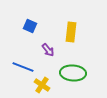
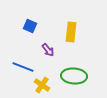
green ellipse: moved 1 px right, 3 px down
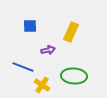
blue square: rotated 24 degrees counterclockwise
yellow rectangle: rotated 18 degrees clockwise
purple arrow: rotated 64 degrees counterclockwise
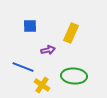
yellow rectangle: moved 1 px down
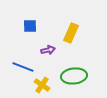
green ellipse: rotated 10 degrees counterclockwise
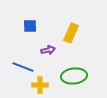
yellow cross: moved 2 px left; rotated 35 degrees counterclockwise
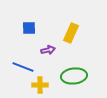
blue square: moved 1 px left, 2 px down
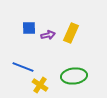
purple arrow: moved 15 px up
yellow cross: rotated 35 degrees clockwise
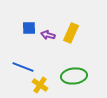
purple arrow: rotated 152 degrees counterclockwise
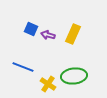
blue square: moved 2 px right, 1 px down; rotated 24 degrees clockwise
yellow rectangle: moved 2 px right, 1 px down
yellow cross: moved 8 px right, 1 px up
